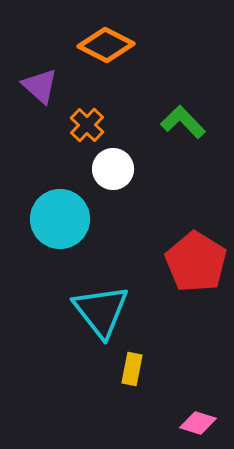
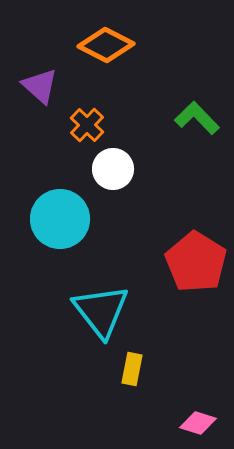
green L-shape: moved 14 px right, 4 px up
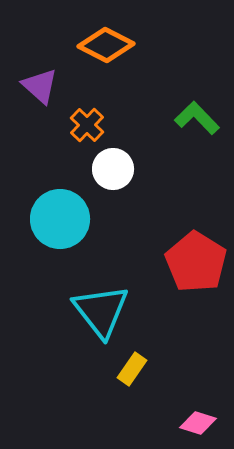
yellow rectangle: rotated 24 degrees clockwise
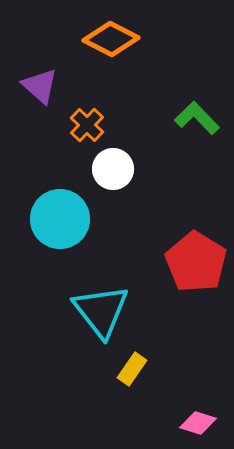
orange diamond: moved 5 px right, 6 px up
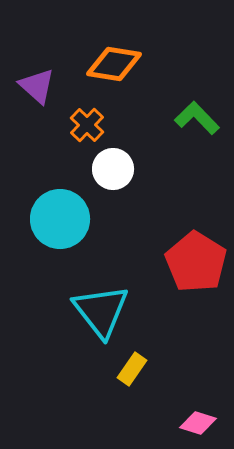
orange diamond: moved 3 px right, 25 px down; rotated 18 degrees counterclockwise
purple triangle: moved 3 px left
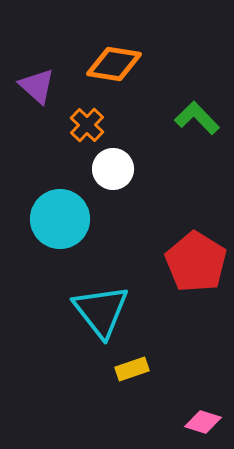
yellow rectangle: rotated 36 degrees clockwise
pink diamond: moved 5 px right, 1 px up
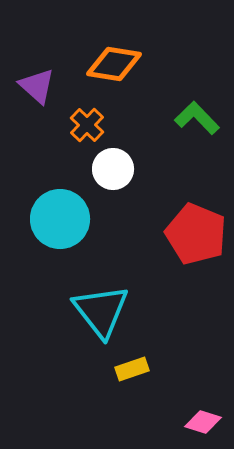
red pentagon: moved 28 px up; rotated 10 degrees counterclockwise
